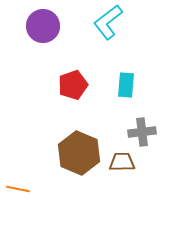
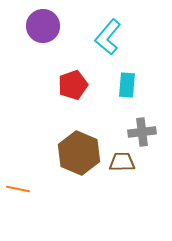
cyan L-shape: moved 15 px down; rotated 12 degrees counterclockwise
cyan rectangle: moved 1 px right
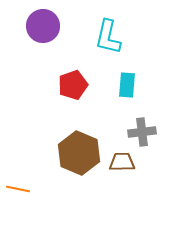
cyan L-shape: rotated 27 degrees counterclockwise
